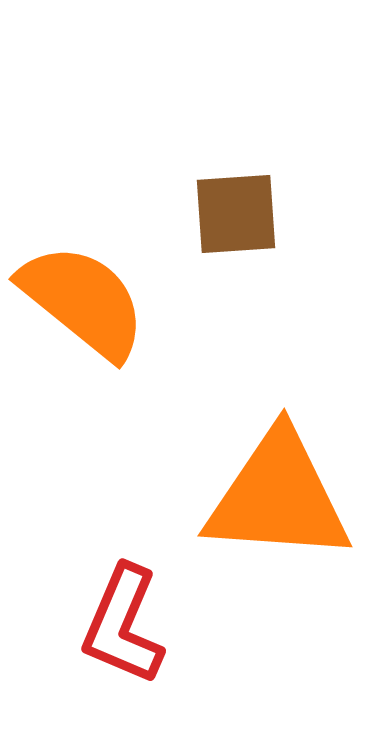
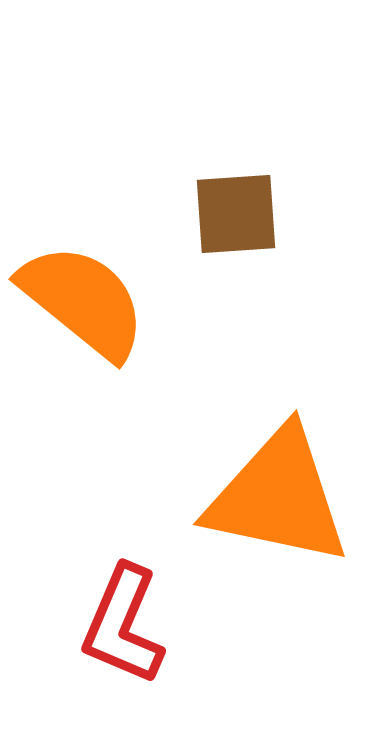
orange triangle: rotated 8 degrees clockwise
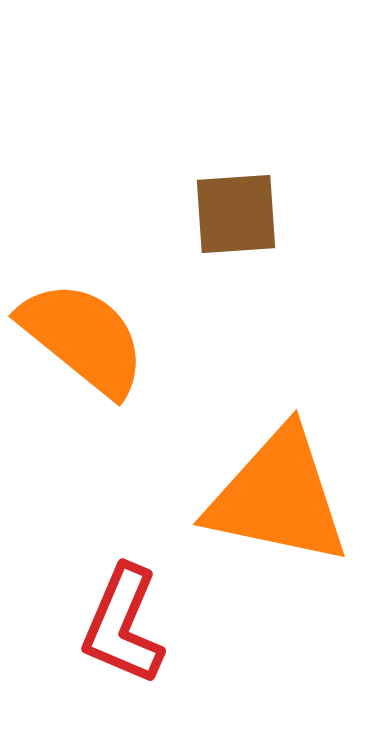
orange semicircle: moved 37 px down
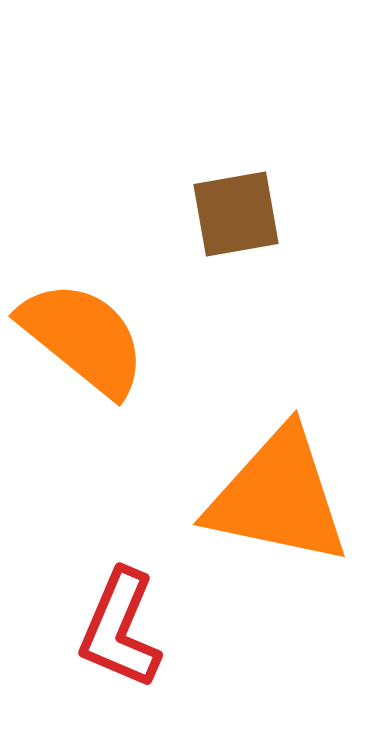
brown square: rotated 6 degrees counterclockwise
red L-shape: moved 3 px left, 4 px down
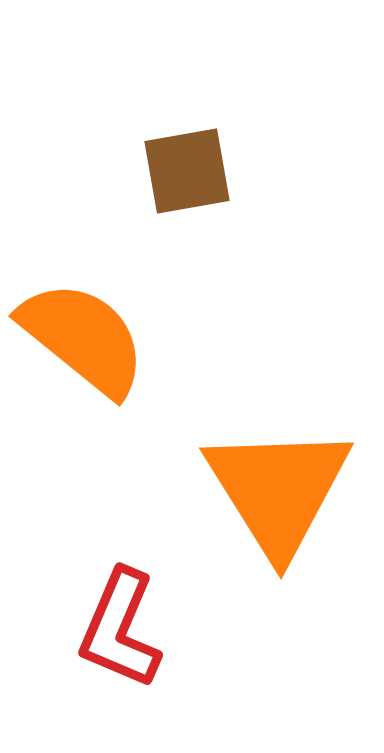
brown square: moved 49 px left, 43 px up
orange triangle: moved 7 px up; rotated 46 degrees clockwise
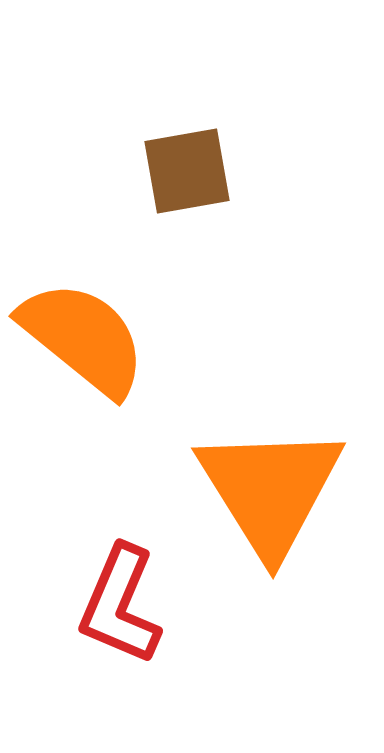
orange triangle: moved 8 px left
red L-shape: moved 24 px up
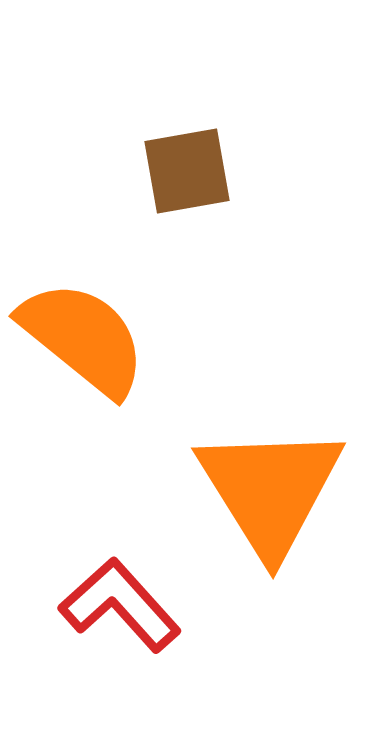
red L-shape: rotated 115 degrees clockwise
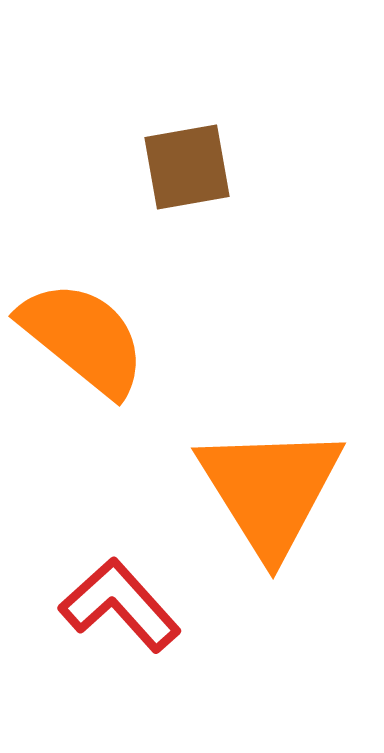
brown square: moved 4 px up
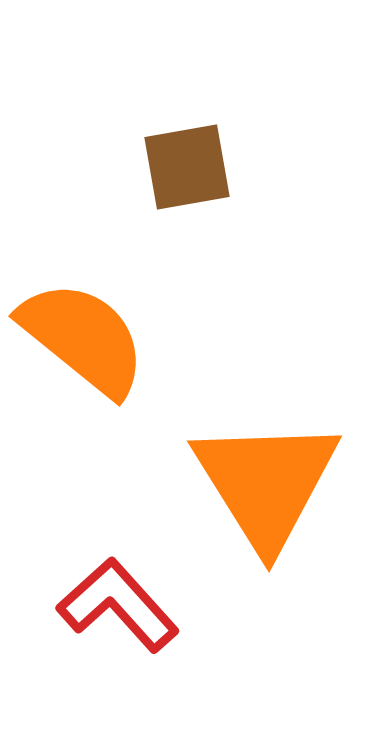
orange triangle: moved 4 px left, 7 px up
red L-shape: moved 2 px left
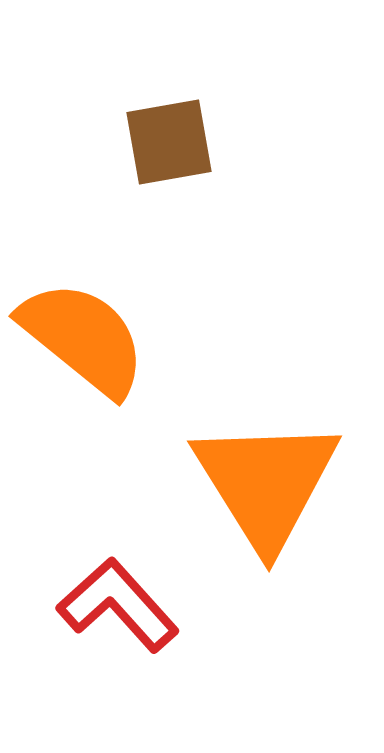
brown square: moved 18 px left, 25 px up
